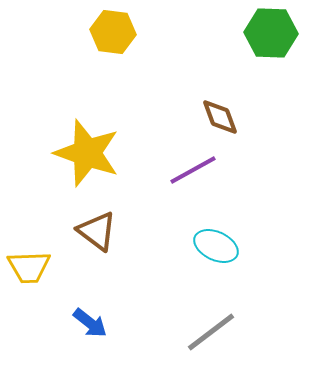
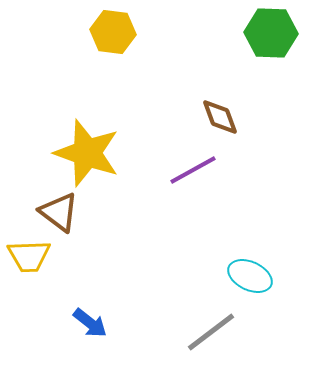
brown triangle: moved 38 px left, 19 px up
cyan ellipse: moved 34 px right, 30 px down
yellow trapezoid: moved 11 px up
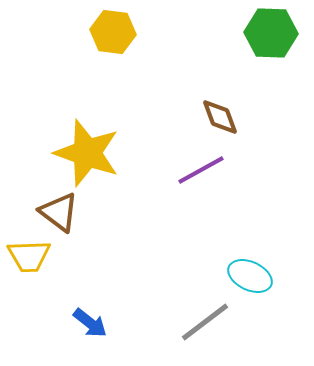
purple line: moved 8 px right
gray line: moved 6 px left, 10 px up
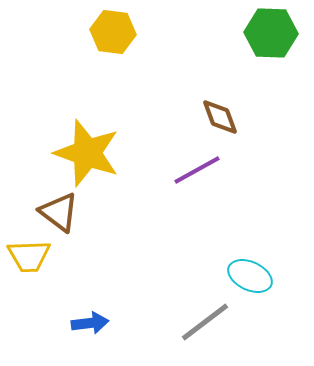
purple line: moved 4 px left
blue arrow: rotated 45 degrees counterclockwise
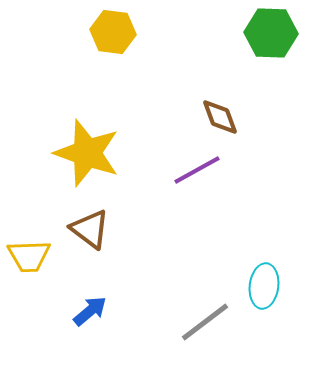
brown triangle: moved 31 px right, 17 px down
cyan ellipse: moved 14 px right, 10 px down; rotated 72 degrees clockwise
blue arrow: moved 12 px up; rotated 33 degrees counterclockwise
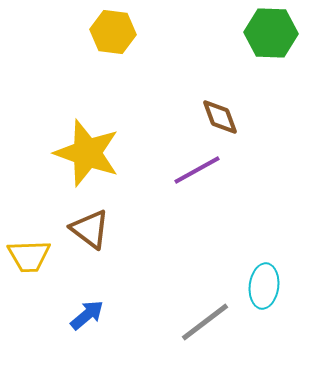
blue arrow: moved 3 px left, 4 px down
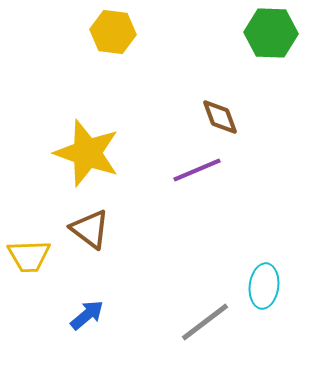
purple line: rotated 6 degrees clockwise
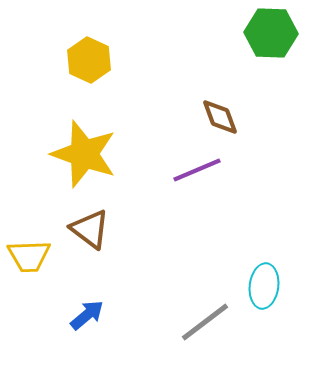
yellow hexagon: moved 24 px left, 28 px down; rotated 18 degrees clockwise
yellow star: moved 3 px left, 1 px down
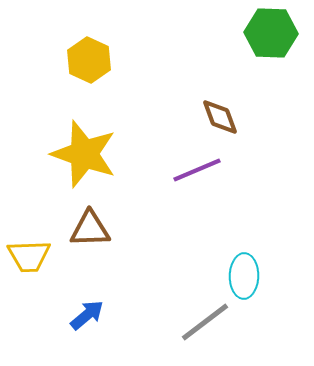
brown triangle: rotated 39 degrees counterclockwise
cyan ellipse: moved 20 px left, 10 px up; rotated 6 degrees counterclockwise
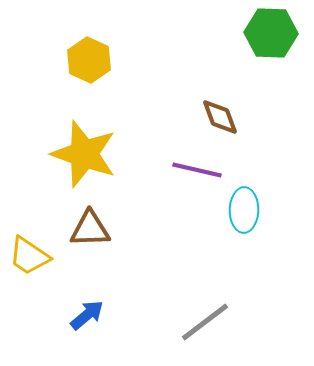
purple line: rotated 36 degrees clockwise
yellow trapezoid: rotated 36 degrees clockwise
cyan ellipse: moved 66 px up
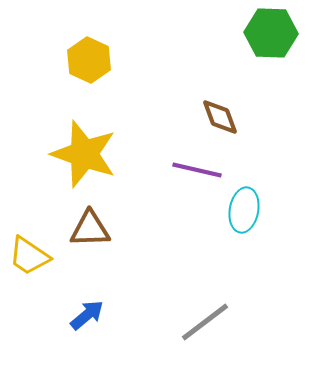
cyan ellipse: rotated 9 degrees clockwise
